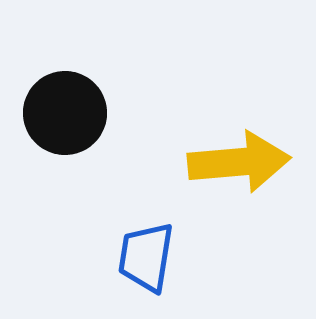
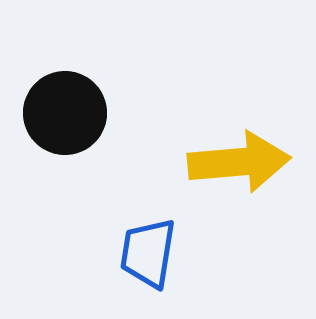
blue trapezoid: moved 2 px right, 4 px up
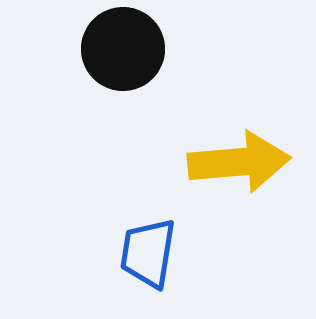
black circle: moved 58 px right, 64 px up
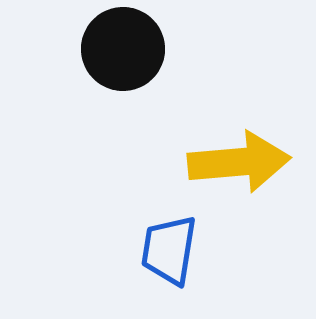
blue trapezoid: moved 21 px right, 3 px up
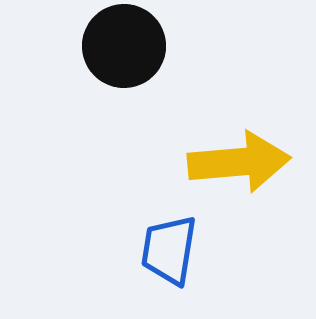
black circle: moved 1 px right, 3 px up
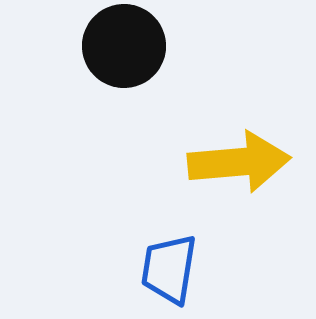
blue trapezoid: moved 19 px down
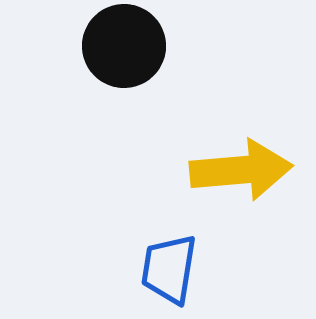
yellow arrow: moved 2 px right, 8 px down
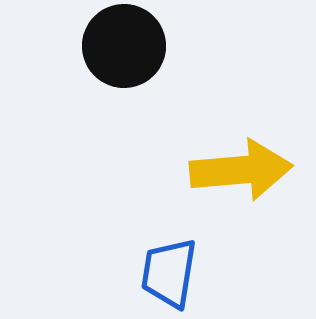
blue trapezoid: moved 4 px down
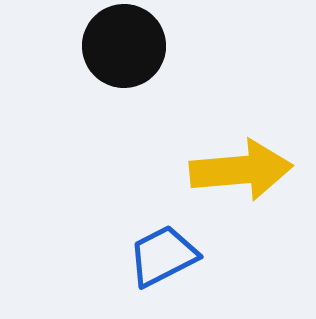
blue trapezoid: moved 6 px left, 17 px up; rotated 54 degrees clockwise
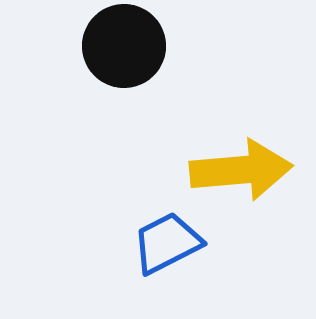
blue trapezoid: moved 4 px right, 13 px up
